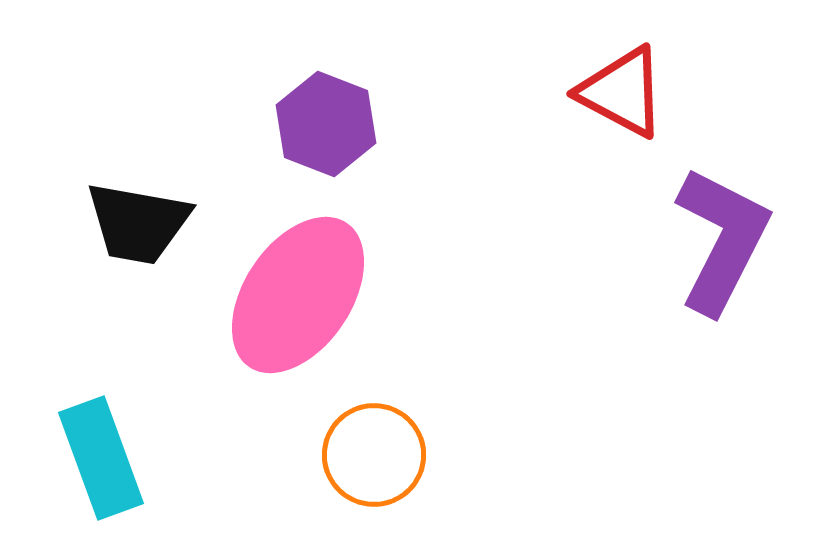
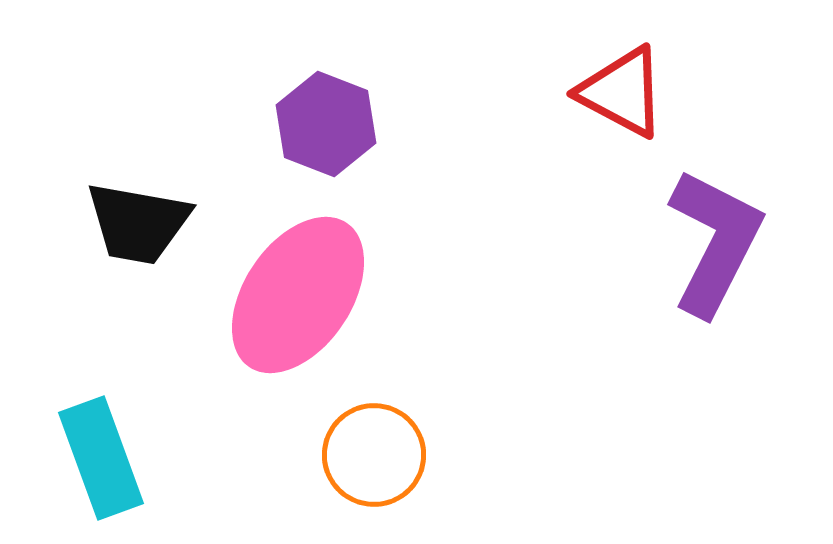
purple L-shape: moved 7 px left, 2 px down
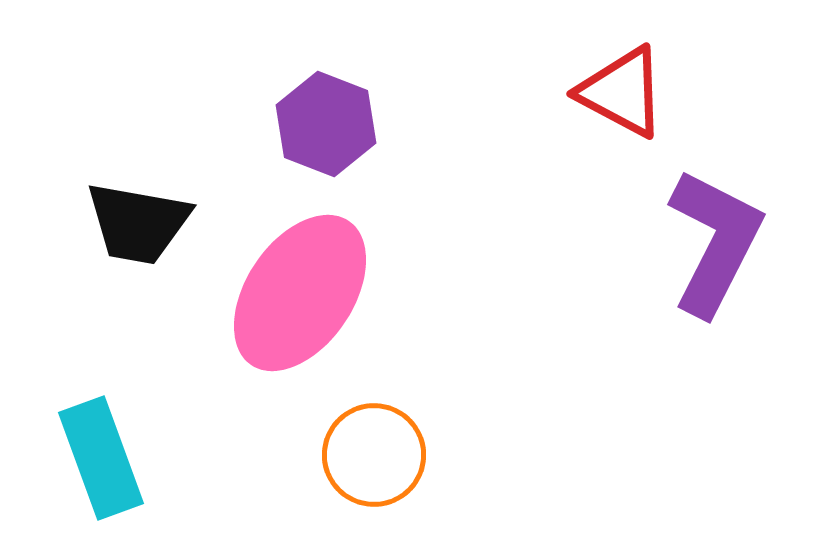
pink ellipse: moved 2 px right, 2 px up
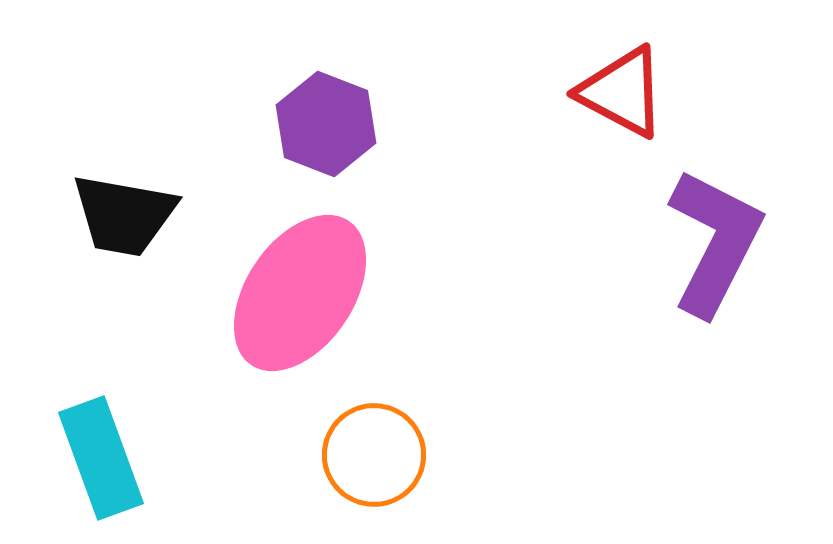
black trapezoid: moved 14 px left, 8 px up
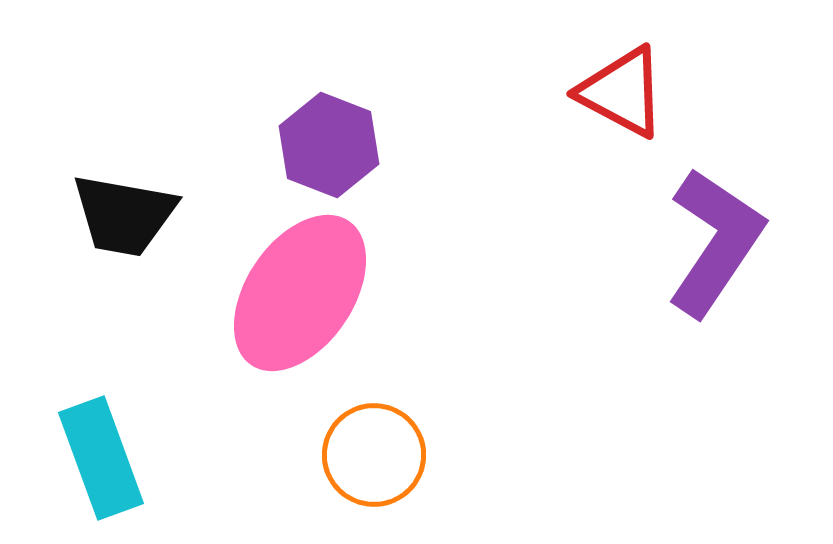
purple hexagon: moved 3 px right, 21 px down
purple L-shape: rotated 7 degrees clockwise
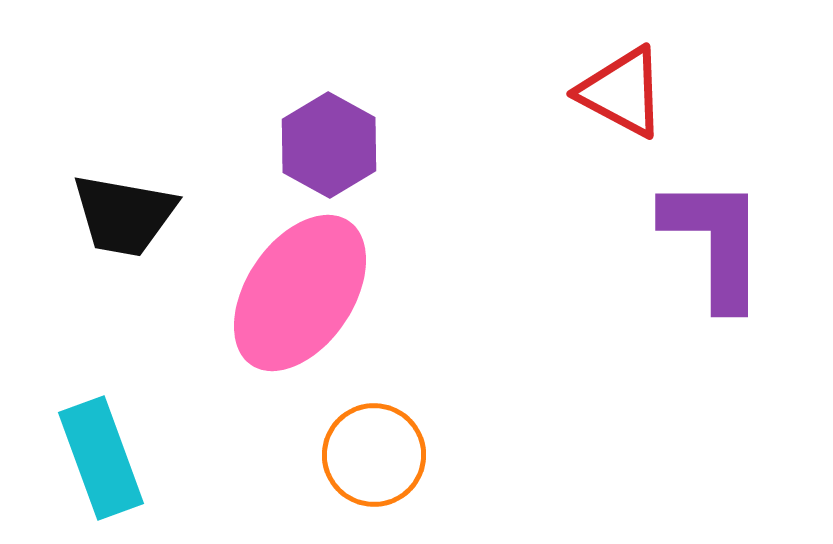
purple hexagon: rotated 8 degrees clockwise
purple L-shape: rotated 34 degrees counterclockwise
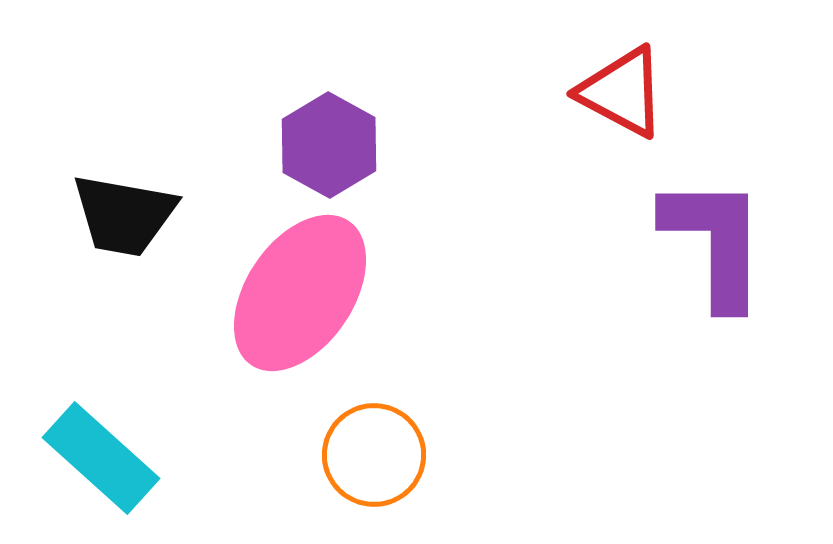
cyan rectangle: rotated 28 degrees counterclockwise
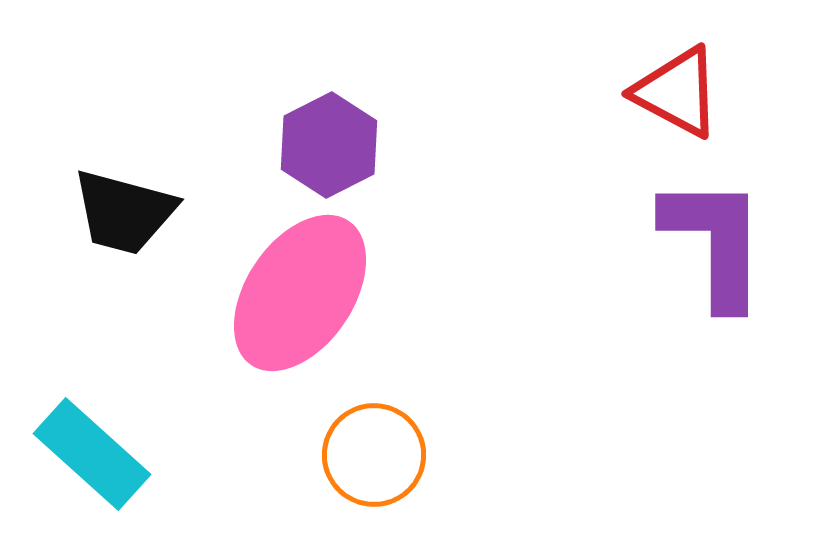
red triangle: moved 55 px right
purple hexagon: rotated 4 degrees clockwise
black trapezoid: moved 3 px up; rotated 5 degrees clockwise
cyan rectangle: moved 9 px left, 4 px up
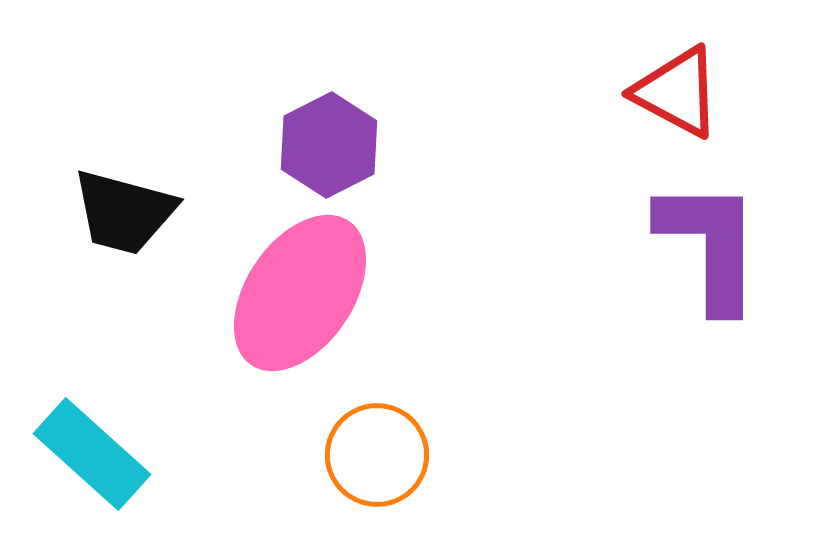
purple L-shape: moved 5 px left, 3 px down
orange circle: moved 3 px right
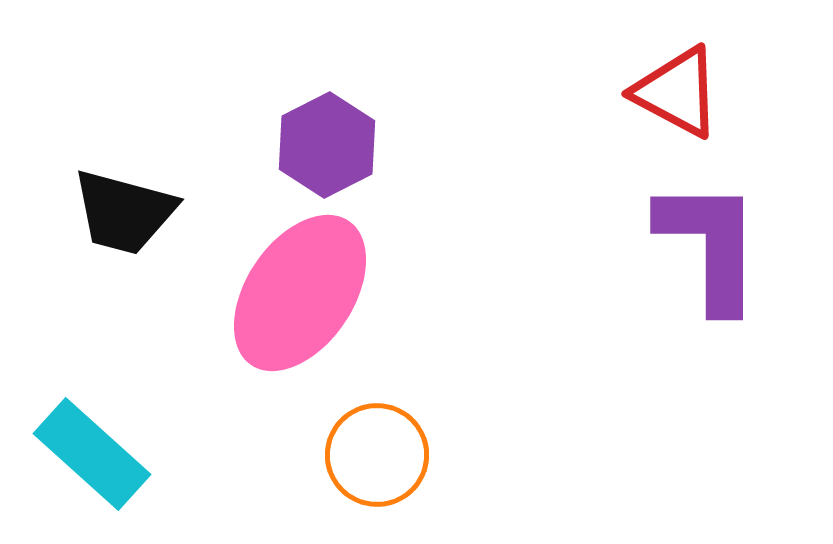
purple hexagon: moved 2 px left
